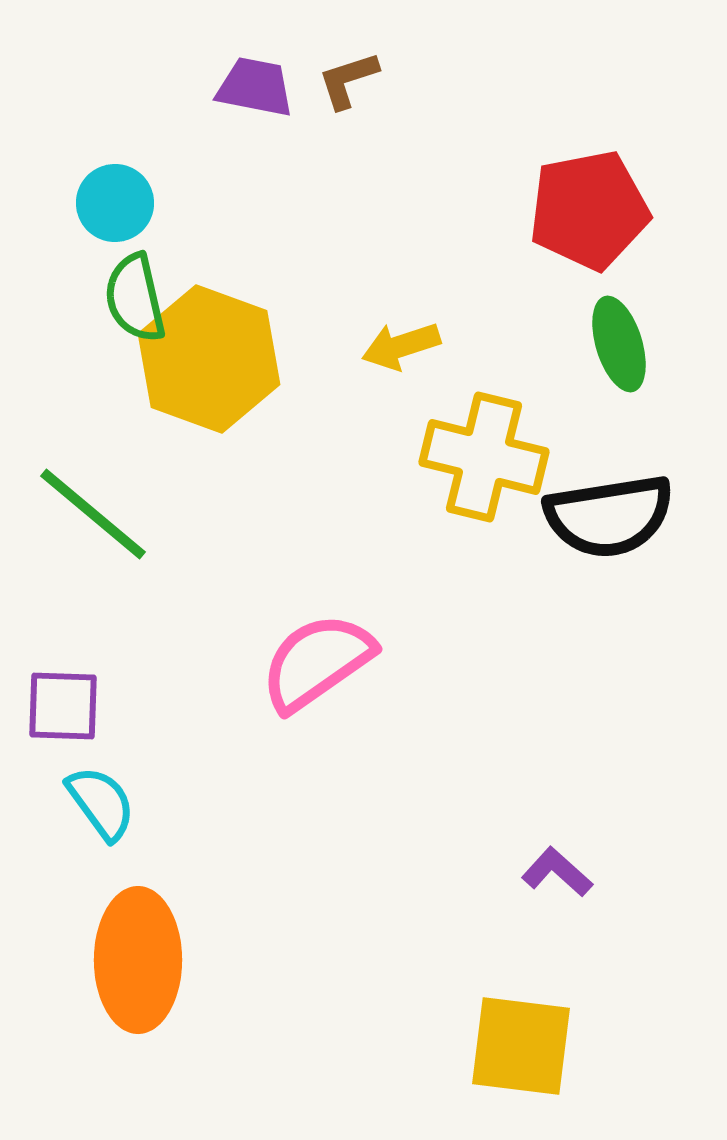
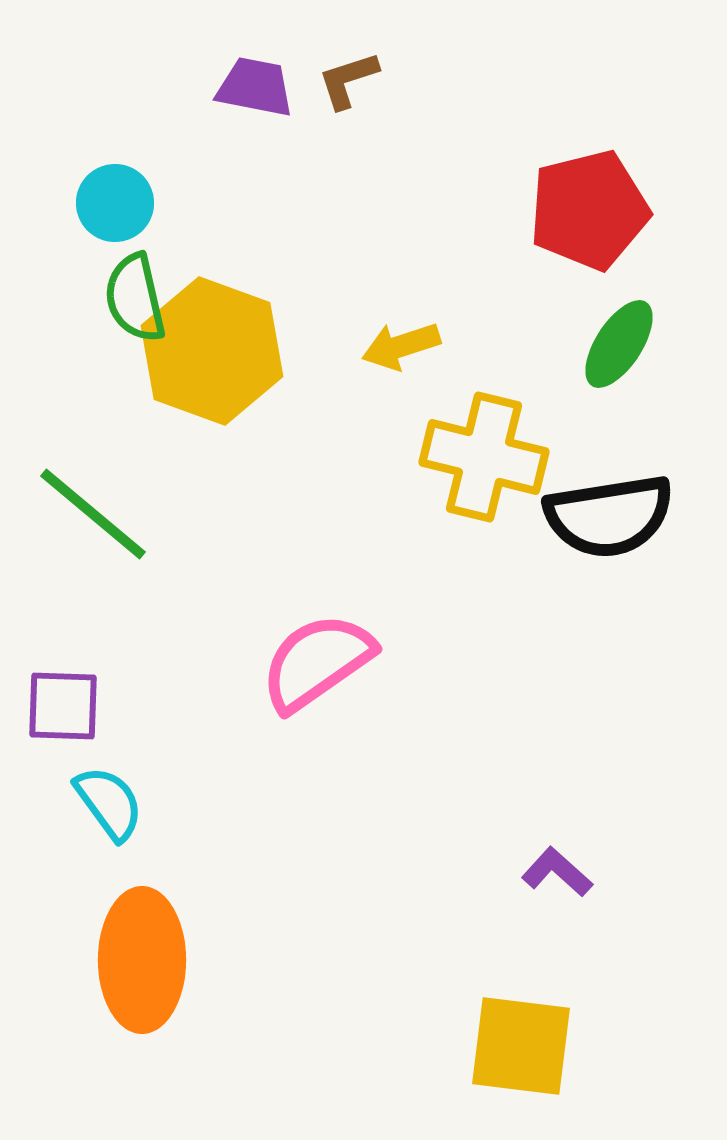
red pentagon: rotated 3 degrees counterclockwise
green ellipse: rotated 50 degrees clockwise
yellow hexagon: moved 3 px right, 8 px up
cyan semicircle: moved 8 px right
orange ellipse: moved 4 px right
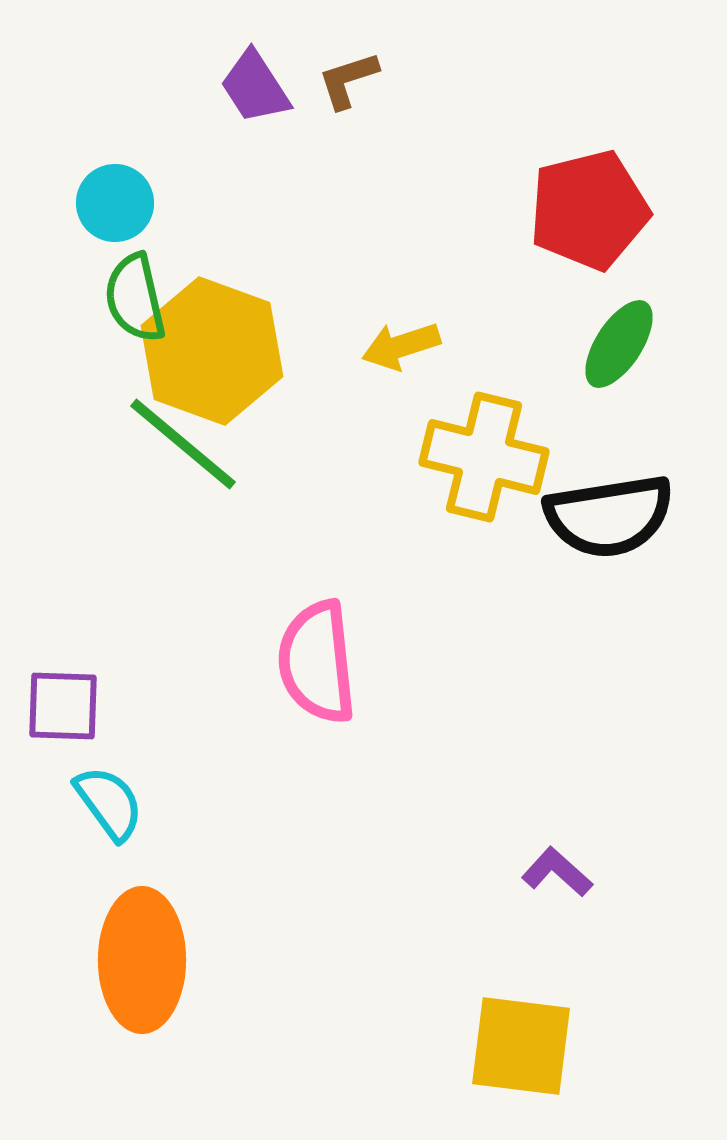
purple trapezoid: rotated 134 degrees counterclockwise
green line: moved 90 px right, 70 px up
pink semicircle: rotated 61 degrees counterclockwise
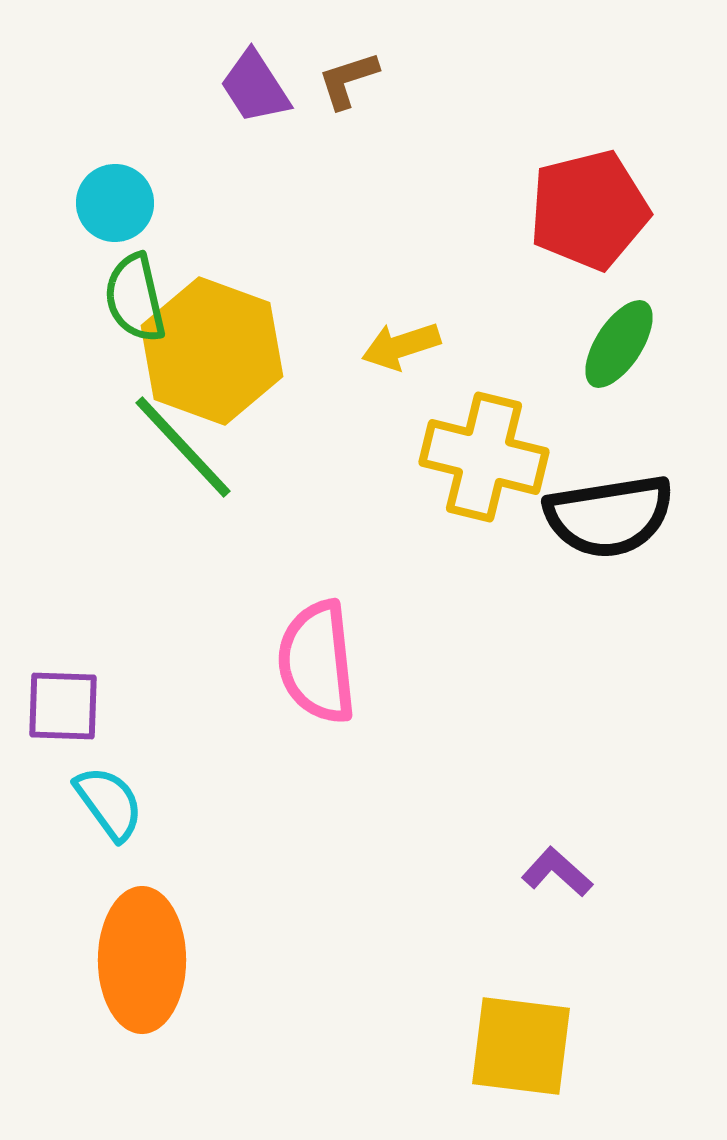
green line: moved 3 px down; rotated 7 degrees clockwise
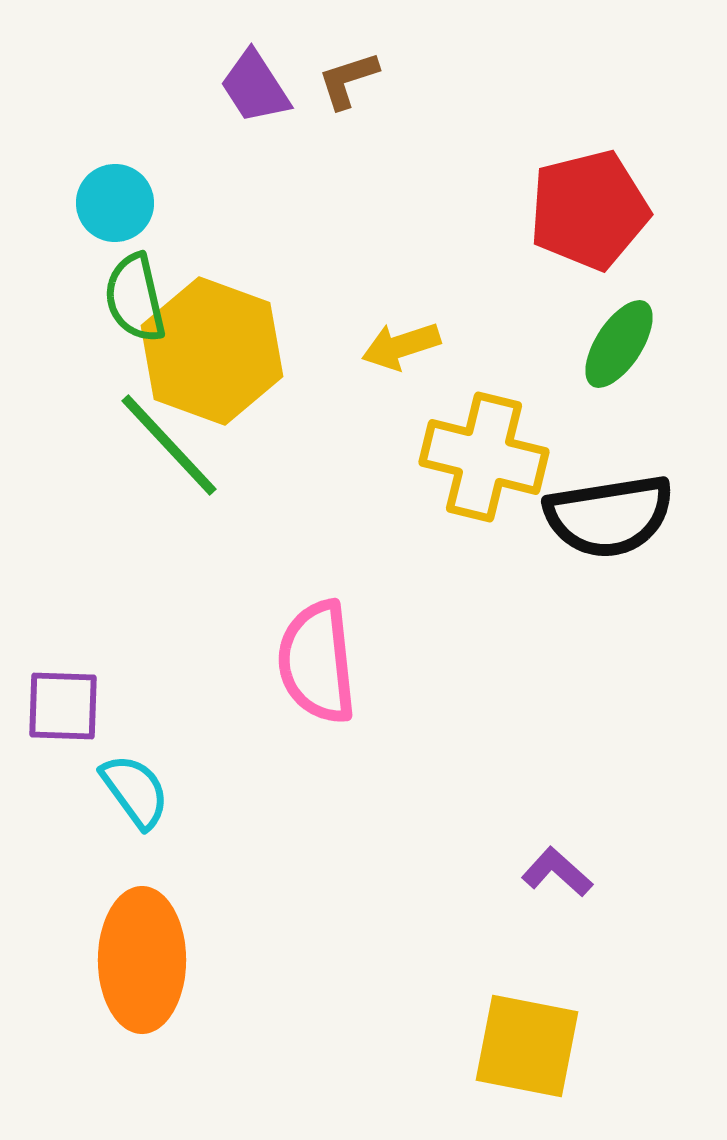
green line: moved 14 px left, 2 px up
cyan semicircle: moved 26 px right, 12 px up
yellow square: moved 6 px right; rotated 4 degrees clockwise
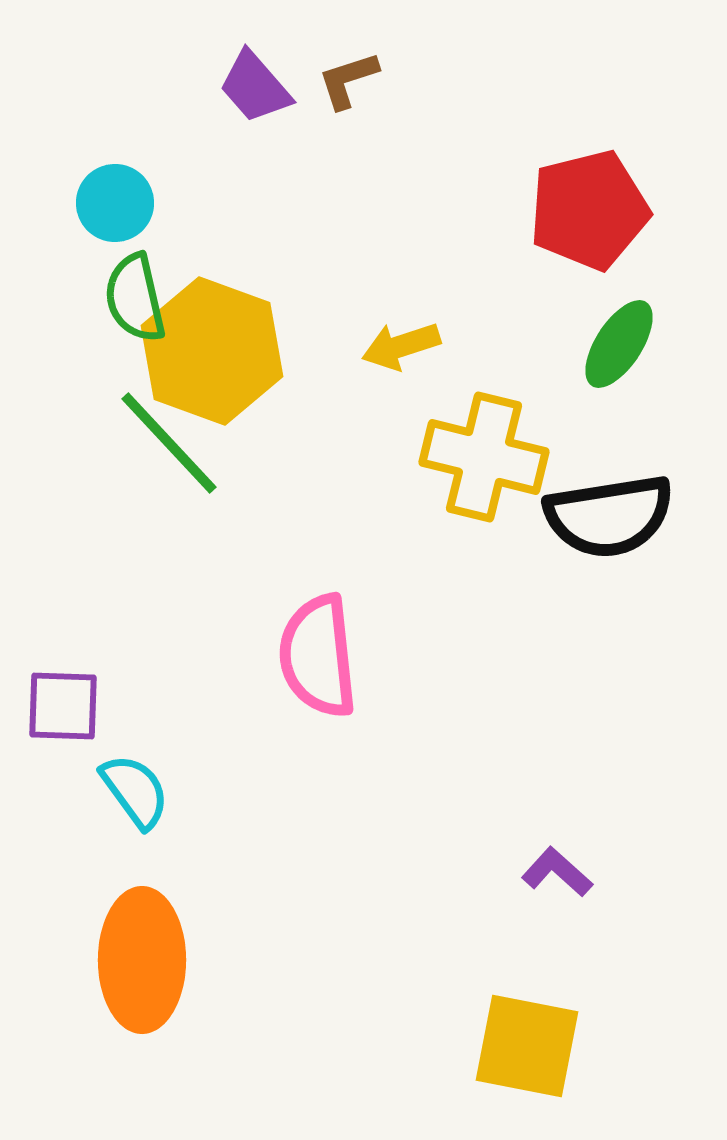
purple trapezoid: rotated 8 degrees counterclockwise
green line: moved 2 px up
pink semicircle: moved 1 px right, 6 px up
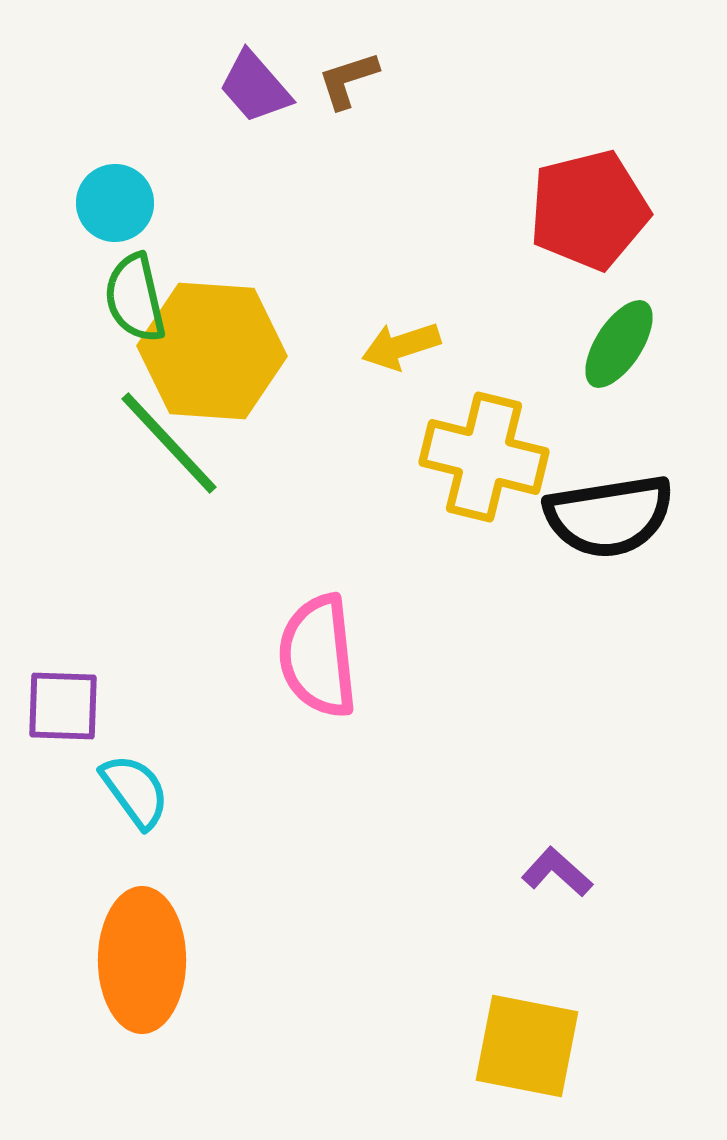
yellow hexagon: rotated 16 degrees counterclockwise
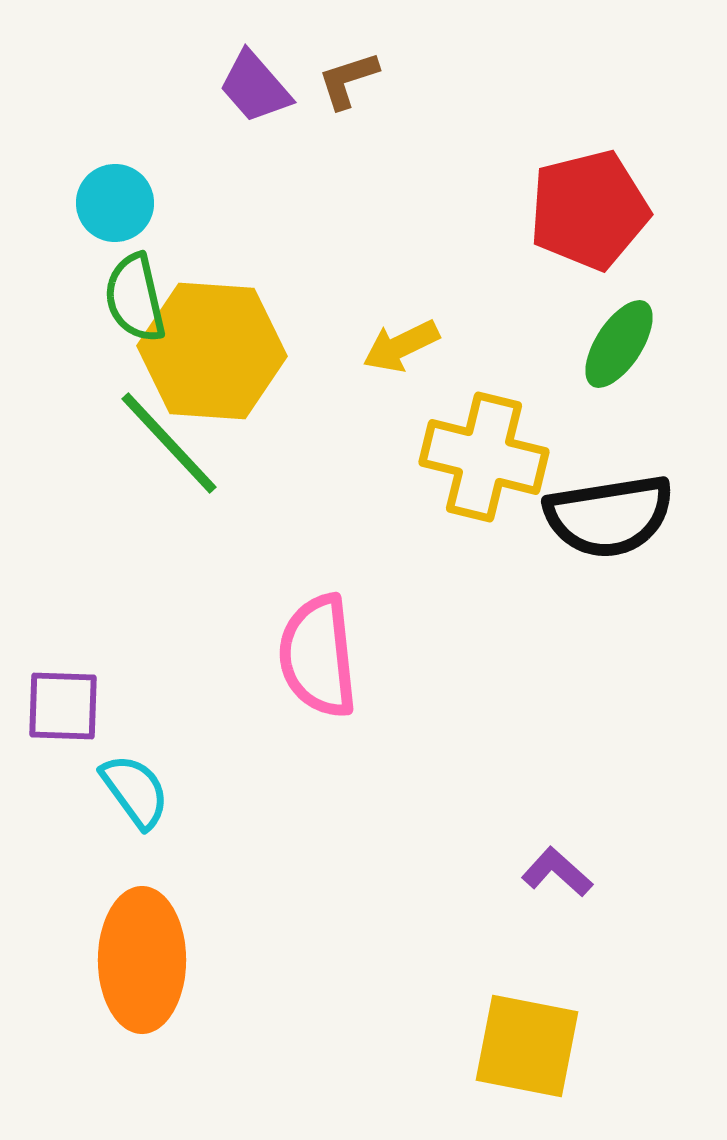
yellow arrow: rotated 8 degrees counterclockwise
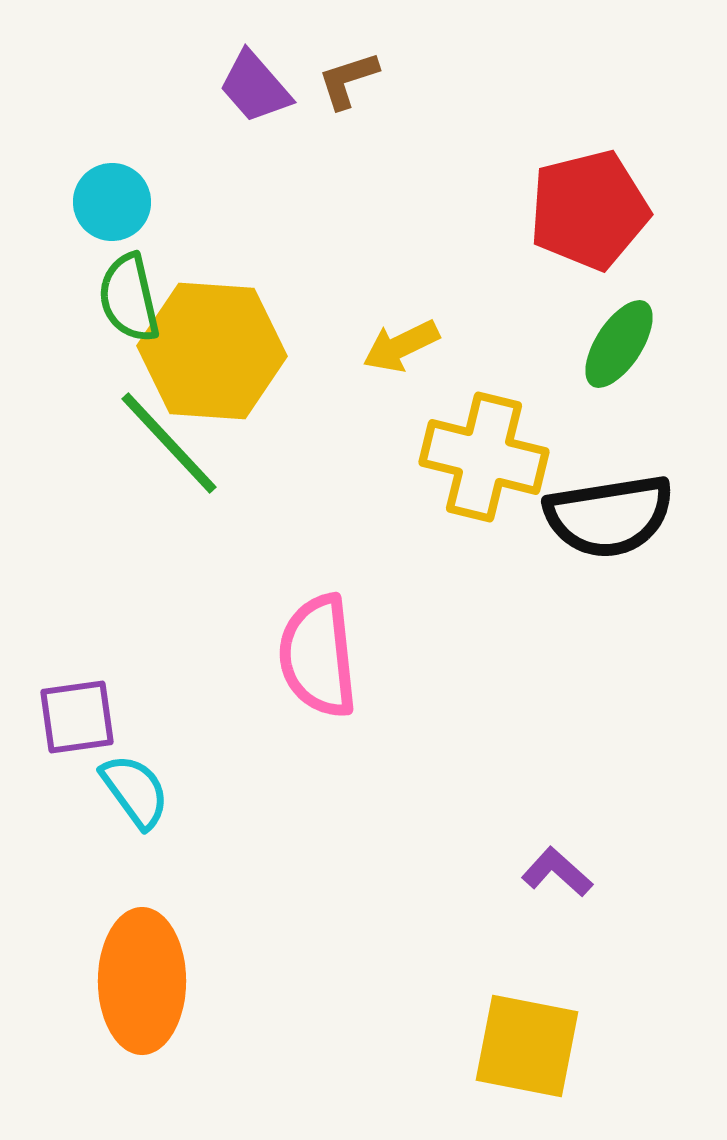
cyan circle: moved 3 px left, 1 px up
green semicircle: moved 6 px left
purple square: moved 14 px right, 11 px down; rotated 10 degrees counterclockwise
orange ellipse: moved 21 px down
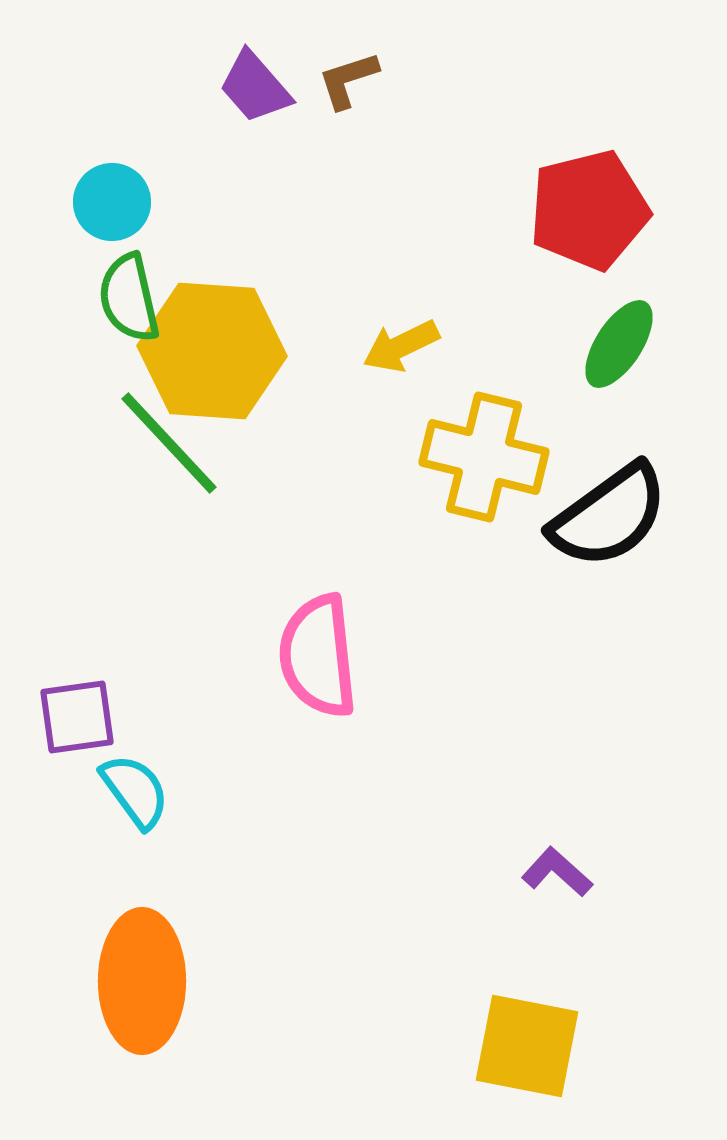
black semicircle: rotated 27 degrees counterclockwise
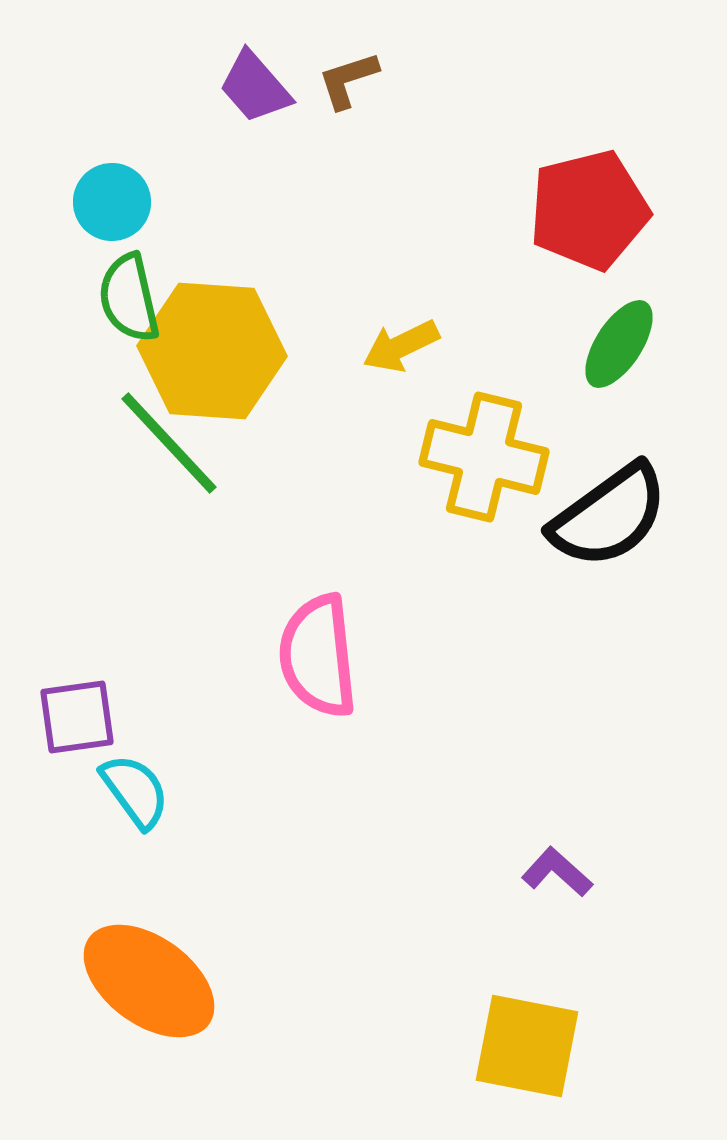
orange ellipse: moved 7 px right; rotated 54 degrees counterclockwise
